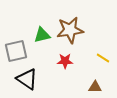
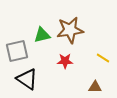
gray square: moved 1 px right
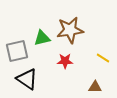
green triangle: moved 3 px down
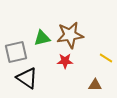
brown star: moved 5 px down
gray square: moved 1 px left, 1 px down
yellow line: moved 3 px right
black triangle: moved 1 px up
brown triangle: moved 2 px up
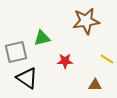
brown star: moved 16 px right, 14 px up
yellow line: moved 1 px right, 1 px down
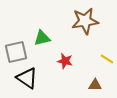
brown star: moved 1 px left
red star: rotated 14 degrees clockwise
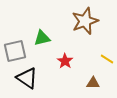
brown star: rotated 12 degrees counterclockwise
gray square: moved 1 px left, 1 px up
red star: rotated 21 degrees clockwise
brown triangle: moved 2 px left, 2 px up
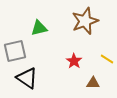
green triangle: moved 3 px left, 10 px up
red star: moved 9 px right
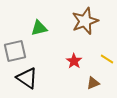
brown triangle: rotated 24 degrees counterclockwise
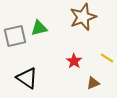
brown star: moved 2 px left, 4 px up
gray square: moved 15 px up
yellow line: moved 1 px up
